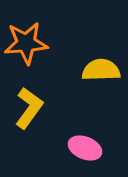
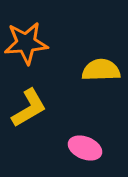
yellow L-shape: rotated 24 degrees clockwise
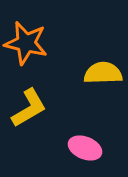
orange star: rotated 18 degrees clockwise
yellow semicircle: moved 2 px right, 3 px down
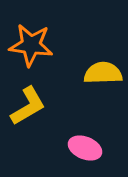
orange star: moved 5 px right, 2 px down; rotated 6 degrees counterclockwise
yellow L-shape: moved 1 px left, 2 px up
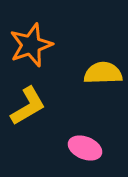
orange star: rotated 27 degrees counterclockwise
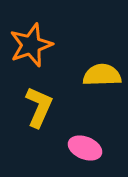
yellow semicircle: moved 1 px left, 2 px down
yellow L-shape: moved 11 px right, 1 px down; rotated 36 degrees counterclockwise
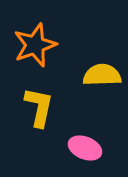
orange star: moved 4 px right
yellow L-shape: rotated 12 degrees counterclockwise
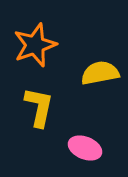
yellow semicircle: moved 2 px left, 2 px up; rotated 9 degrees counterclockwise
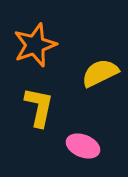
yellow semicircle: rotated 15 degrees counterclockwise
pink ellipse: moved 2 px left, 2 px up
